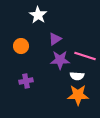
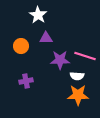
purple triangle: moved 9 px left, 1 px up; rotated 32 degrees clockwise
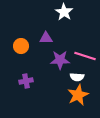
white star: moved 26 px right, 3 px up
white semicircle: moved 1 px down
orange star: rotated 25 degrees counterclockwise
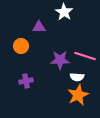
purple triangle: moved 7 px left, 11 px up
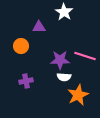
white semicircle: moved 13 px left
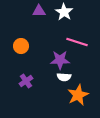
purple triangle: moved 16 px up
pink line: moved 8 px left, 14 px up
purple cross: rotated 24 degrees counterclockwise
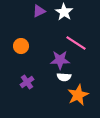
purple triangle: rotated 24 degrees counterclockwise
pink line: moved 1 px left, 1 px down; rotated 15 degrees clockwise
purple cross: moved 1 px right, 1 px down
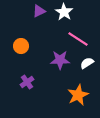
pink line: moved 2 px right, 4 px up
white semicircle: moved 23 px right, 14 px up; rotated 144 degrees clockwise
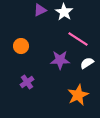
purple triangle: moved 1 px right, 1 px up
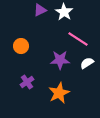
orange star: moved 19 px left, 2 px up
